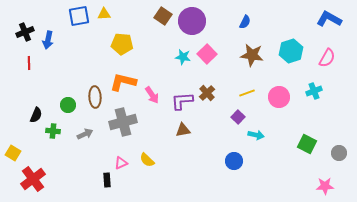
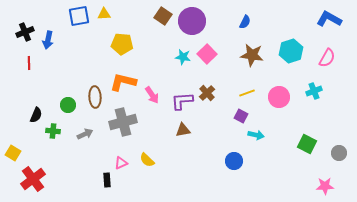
purple square: moved 3 px right, 1 px up; rotated 16 degrees counterclockwise
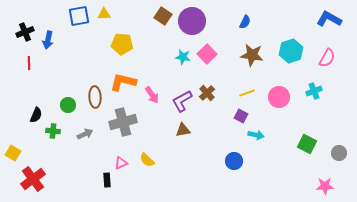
purple L-shape: rotated 25 degrees counterclockwise
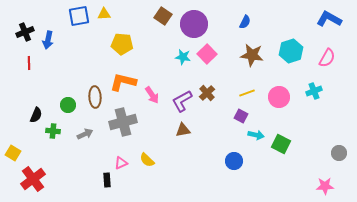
purple circle: moved 2 px right, 3 px down
green square: moved 26 px left
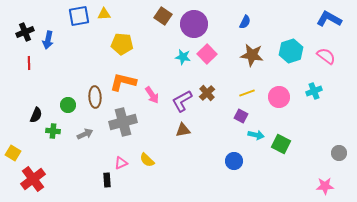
pink semicircle: moved 1 px left, 2 px up; rotated 84 degrees counterclockwise
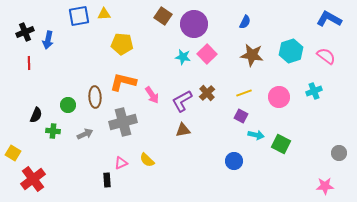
yellow line: moved 3 px left
